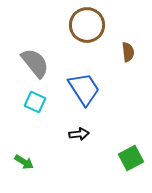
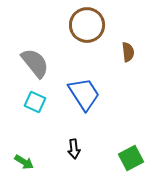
blue trapezoid: moved 5 px down
black arrow: moved 5 px left, 15 px down; rotated 90 degrees clockwise
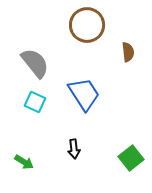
green square: rotated 10 degrees counterclockwise
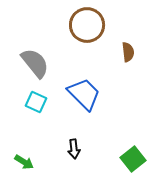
blue trapezoid: rotated 12 degrees counterclockwise
cyan square: moved 1 px right
green square: moved 2 px right, 1 px down
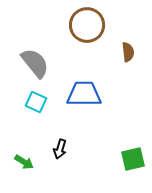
blue trapezoid: rotated 45 degrees counterclockwise
black arrow: moved 14 px left; rotated 24 degrees clockwise
green square: rotated 25 degrees clockwise
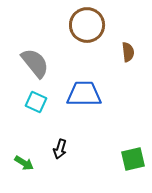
green arrow: moved 1 px down
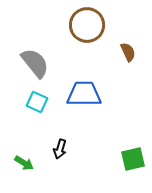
brown semicircle: rotated 18 degrees counterclockwise
cyan square: moved 1 px right
